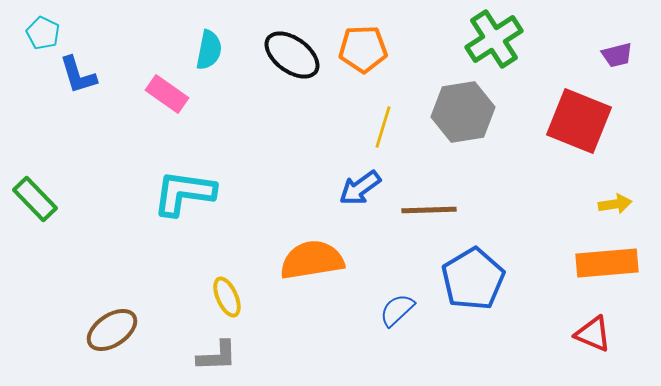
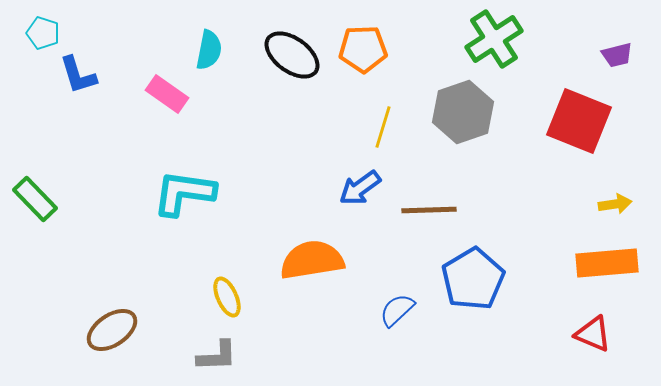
cyan pentagon: rotated 8 degrees counterclockwise
gray hexagon: rotated 10 degrees counterclockwise
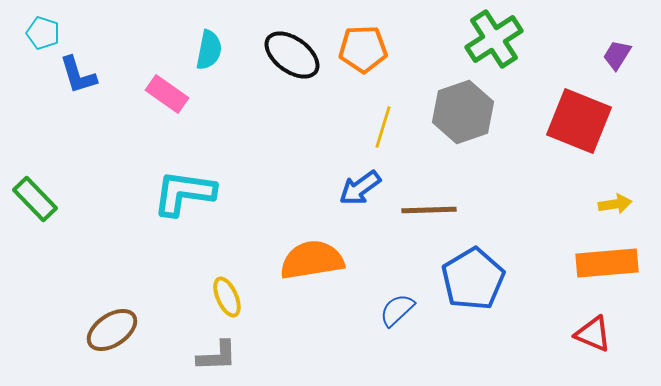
purple trapezoid: rotated 136 degrees clockwise
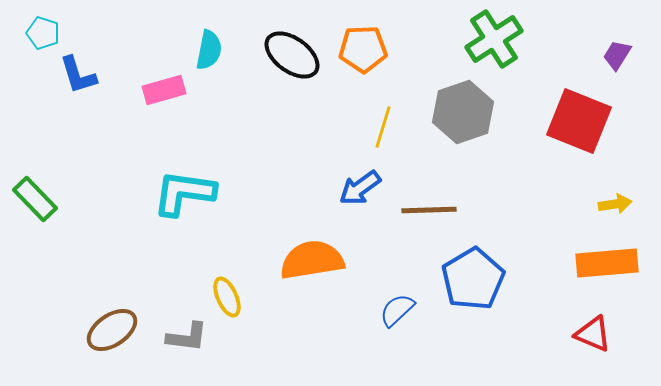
pink rectangle: moved 3 px left, 4 px up; rotated 51 degrees counterclockwise
gray L-shape: moved 30 px left, 19 px up; rotated 9 degrees clockwise
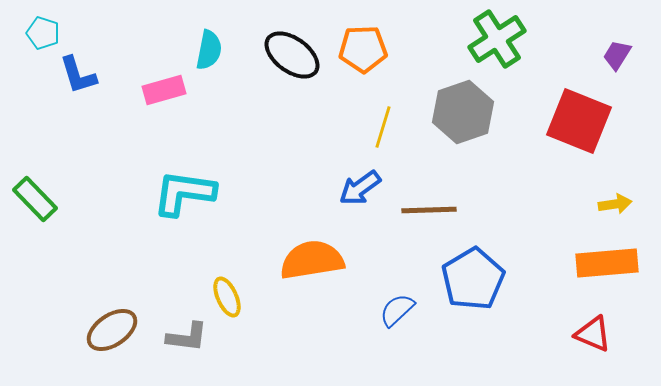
green cross: moved 3 px right
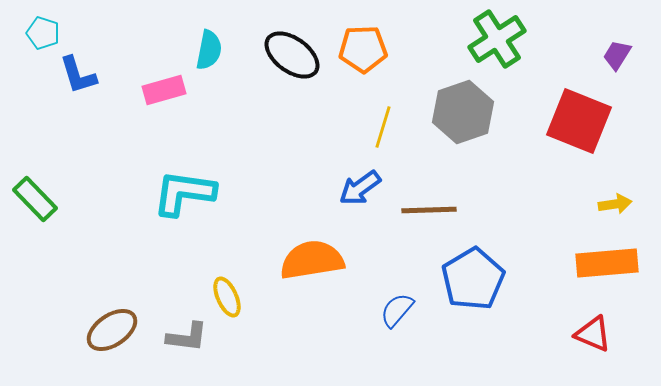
blue semicircle: rotated 6 degrees counterclockwise
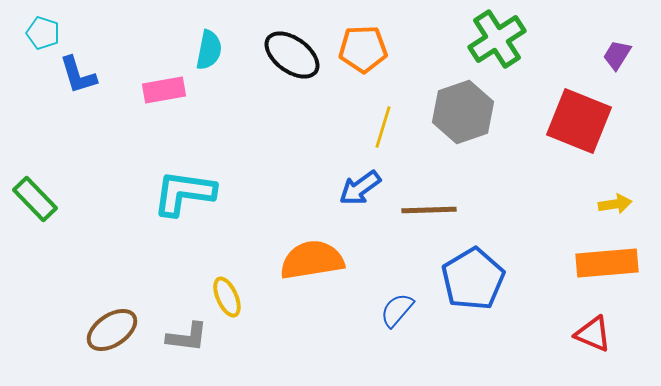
pink rectangle: rotated 6 degrees clockwise
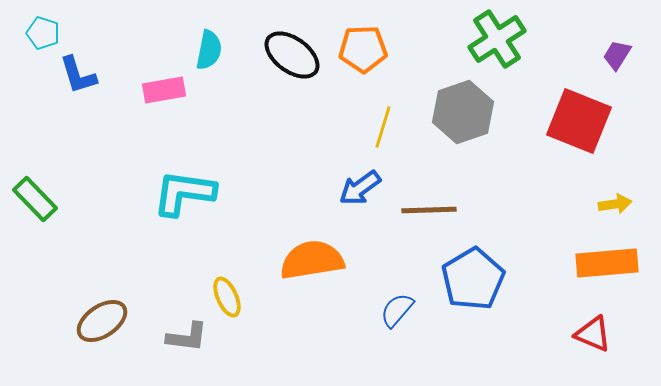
brown ellipse: moved 10 px left, 9 px up
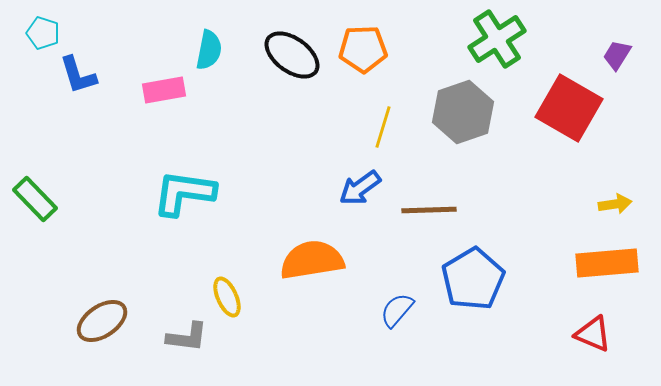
red square: moved 10 px left, 13 px up; rotated 8 degrees clockwise
